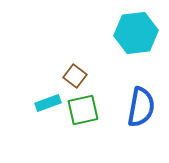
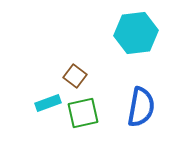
green square: moved 3 px down
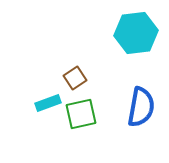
brown square: moved 2 px down; rotated 20 degrees clockwise
green square: moved 2 px left, 1 px down
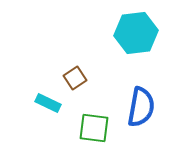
cyan rectangle: rotated 45 degrees clockwise
green square: moved 13 px right, 14 px down; rotated 20 degrees clockwise
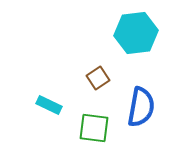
brown square: moved 23 px right
cyan rectangle: moved 1 px right, 2 px down
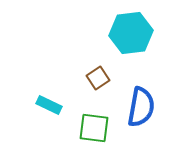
cyan hexagon: moved 5 px left
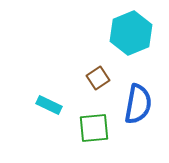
cyan hexagon: rotated 15 degrees counterclockwise
blue semicircle: moved 3 px left, 3 px up
green square: rotated 12 degrees counterclockwise
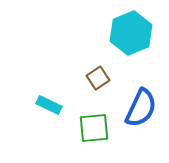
blue semicircle: moved 3 px right, 4 px down; rotated 15 degrees clockwise
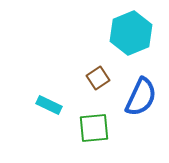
blue semicircle: moved 11 px up
